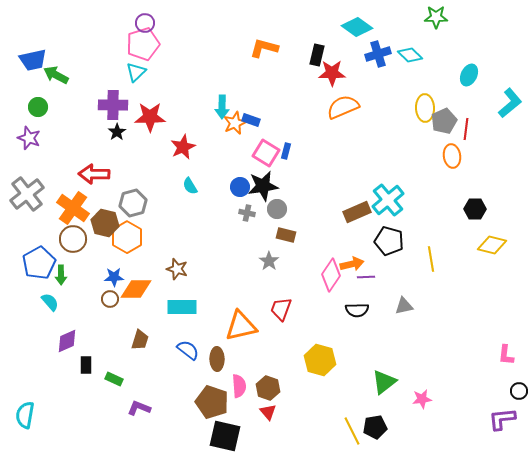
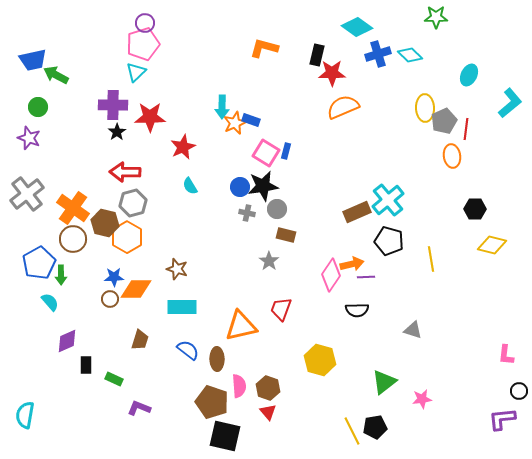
red arrow at (94, 174): moved 31 px right, 2 px up
gray triangle at (404, 306): moved 9 px right, 24 px down; rotated 30 degrees clockwise
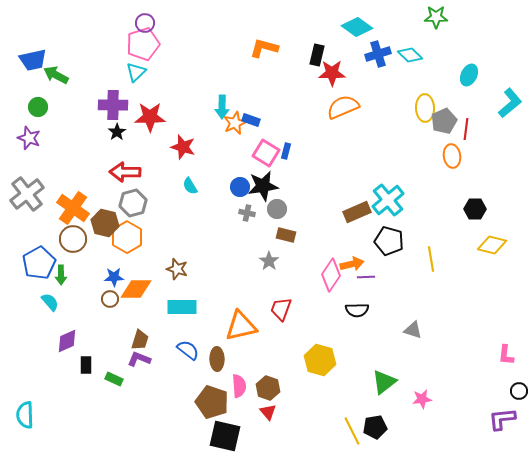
red star at (183, 147): rotated 30 degrees counterclockwise
purple L-shape at (139, 408): moved 49 px up
cyan semicircle at (25, 415): rotated 12 degrees counterclockwise
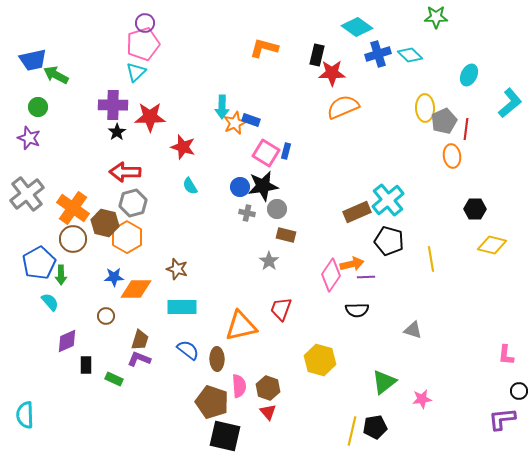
brown circle at (110, 299): moved 4 px left, 17 px down
yellow line at (352, 431): rotated 40 degrees clockwise
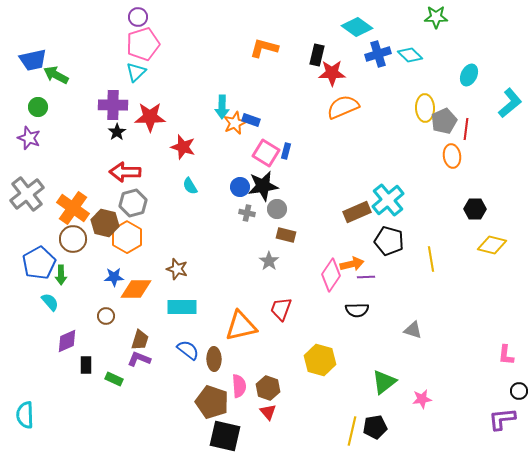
purple circle at (145, 23): moved 7 px left, 6 px up
brown ellipse at (217, 359): moved 3 px left
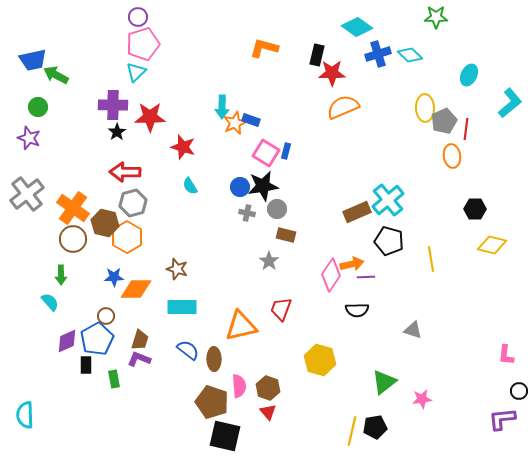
blue pentagon at (39, 263): moved 58 px right, 76 px down
green rectangle at (114, 379): rotated 54 degrees clockwise
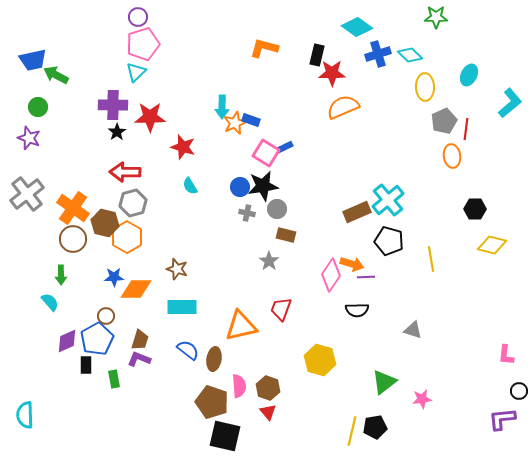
yellow ellipse at (425, 108): moved 21 px up
blue rectangle at (286, 151): moved 1 px left, 4 px up; rotated 49 degrees clockwise
orange arrow at (352, 264): rotated 30 degrees clockwise
brown ellipse at (214, 359): rotated 10 degrees clockwise
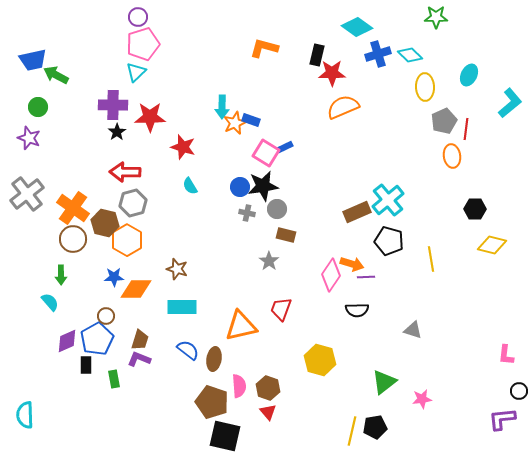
orange hexagon at (127, 237): moved 3 px down
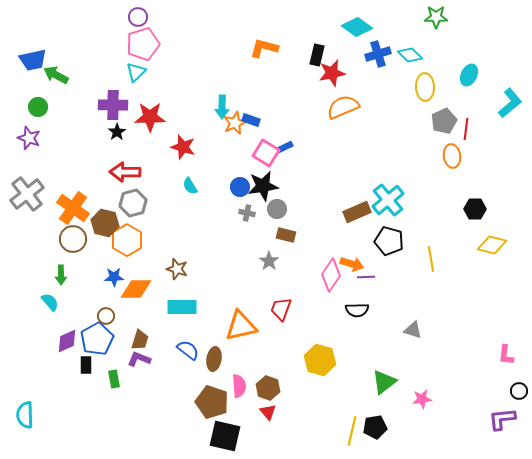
red star at (332, 73): rotated 12 degrees counterclockwise
